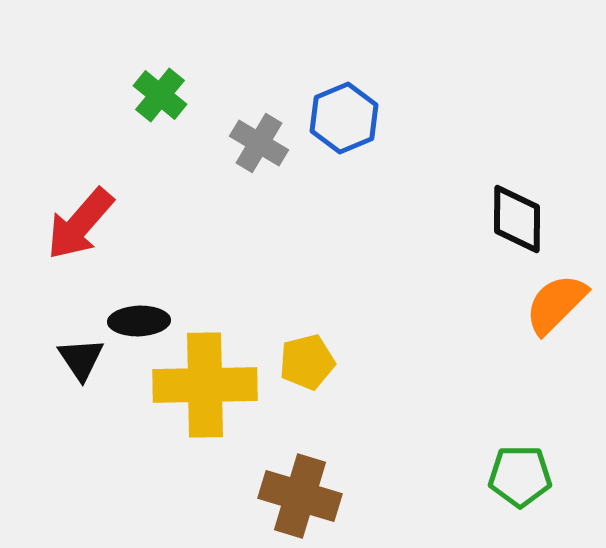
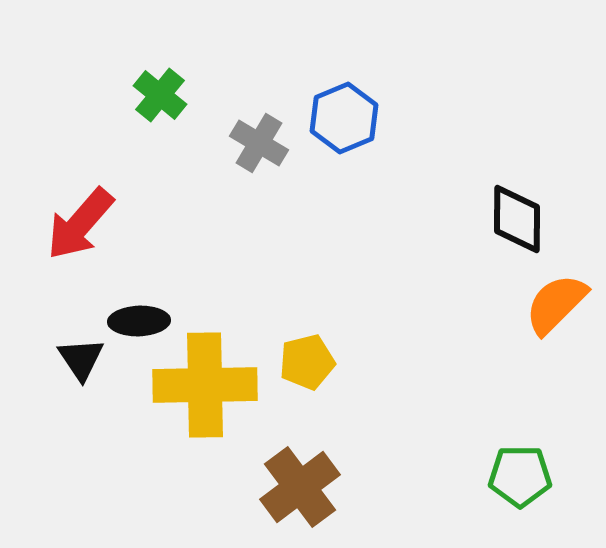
brown cross: moved 9 px up; rotated 36 degrees clockwise
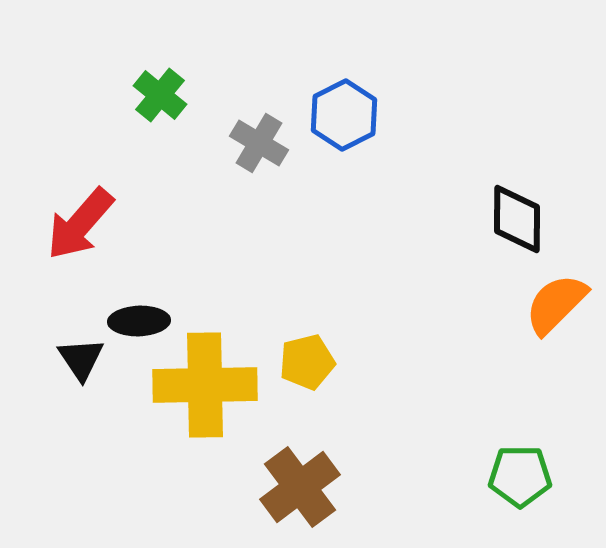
blue hexagon: moved 3 px up; rotated 4 degrees counterclockwise
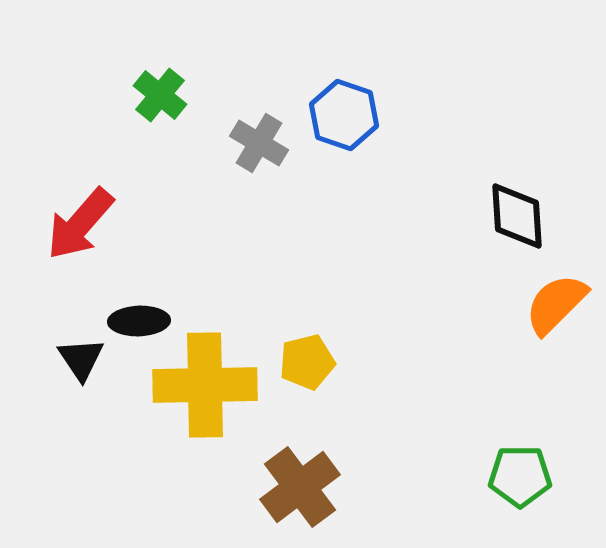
blue hexagon: rotated 14 degrees counterclockwise
black diamond: moved 3 px up; rotated 4 degrees counterclockwise
